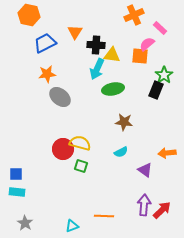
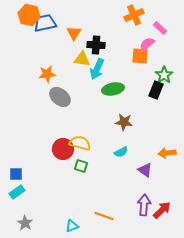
orange triangle: moved 1 px left, 1 px down
blue trapezoid: moved 20 px up; rotated 15 degrees clockwise
yellow triangle: moved 30 px left, 4 px down
cyan rectangle: rotated 42 degrees counterclockwise
orange line: rotated 18 degrees clockwise
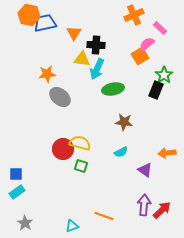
orange square: rotated 36 degrees counterclockwise
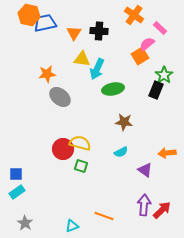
orange cross: rotated 30 degrees counterclockwise
black cross: moved 3 px right, 14 px up
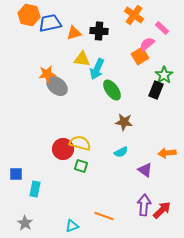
blue trapezoid: moved 5 px right
pink rectangle: moved 2 px right
orange triangle: rotated 42 degrees clockwise
green ellipse: moved 1 px left, 1 px down; rotated 65 degrees clockwise
gray ellipse: moved 3 px left, 11 px up
cyan rectangle: moved 18 px right, 3 px up; rotated 42 degrees counterclockwise
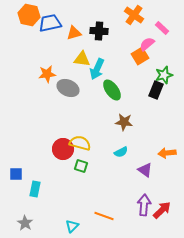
green star: rotated 18 degrees clockwise
gray ellipse: moved 11 px right, 2 px down; rotated 15 degrees counterclockwise
cyan triangle: rotated 24 degrees counterclockwise
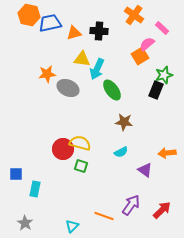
purple arrow: moved 13 px left; rotated 30 degrees clockwise
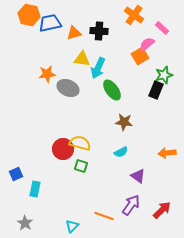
cyan arrow: moved 1 px right, 1 px up
purple triangle: moved 7 px left, 6 px down
blue square: rotated 24 degrees counterclockwise
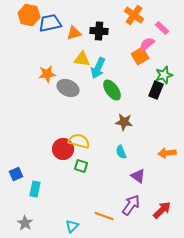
yellow semicircle: moved 1 px left, 2 px up
cyan semicircle: rotated 96 degrees clockwise
